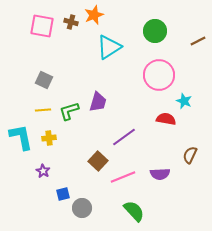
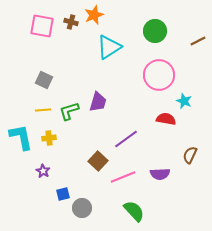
purple line: moved 2 px right, 2 px down
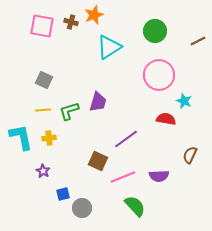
brown square: rotated 18 degrees counterclockwise
purple semicircle: moved 1 px left, 2 px down
green semicircle: moved 1 px right, 5 px up
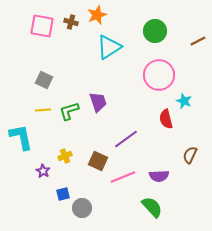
orange star: moved 3 px right
purple trapezoid: rotated 35 degrees counterclockwise
red semicircle: rotated 114 degrees counterclockwise
yellow cross: moved 16 px right, 18 px down; rotated 16 degrees counterclockwise
green semicircle: moved 17 px right, 1 px down
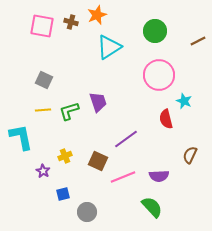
gray circle: moved 5 px right, 4 px down
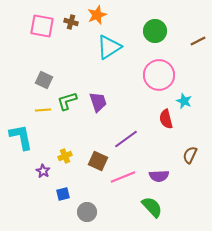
green L-shape: moved 2 px left, 10 px up
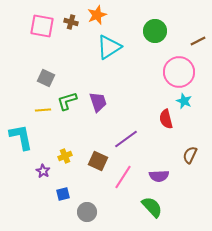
pink circle: moved 20 px right, 3 px up
gray square: moved 2 px right, 2 px up
pink line: rotated 35 degrees counterclockwise
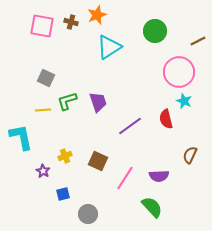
purple line: moved 4 px right, 13 px up
pink line: moved 2 px right, 1 px down
gray circle: moved 1 px right, 2 px down
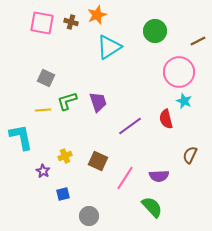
pink square: moved 3 px up
gray circle: moved 1 px right, 2 px down
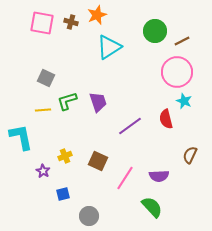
brown line: moved 16 px left
pink circle: moved 2 px left
